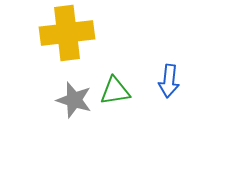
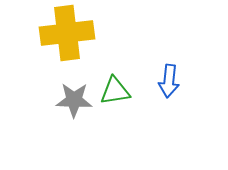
gray star: rotated 15 degrees counterclockwise
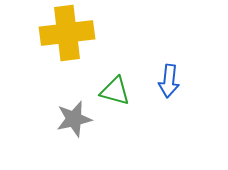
green triangle: rotated 24 degrees clockwise
gray star: moved 19 px down; rotated 15 degrees counterclockwise
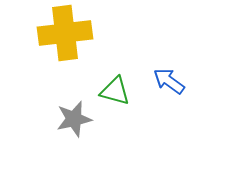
yellow cross: moved 2 px left
blue arrow: rotated 120 degrees clockwise
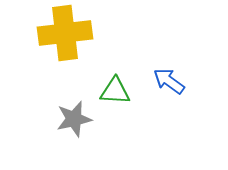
green triangle: rotated 12 degrees counterclockwise
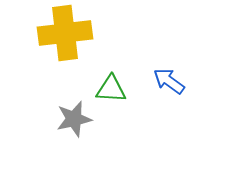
green triangle: moved 4 px left, 2 px up
